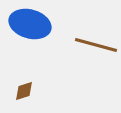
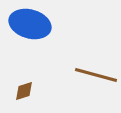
brown line: moved 30 px down
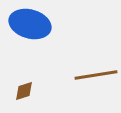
brown line: rotated 24 degrees counterclockwise
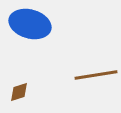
brown diamond: moved 5 px left, 1 px down
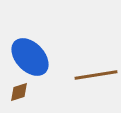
blue ellipse: moved 33 px down; rotated 30 degrees clockwise
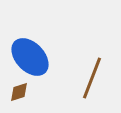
brown line: moved 4 px left, 3 px down; rotated 60 degrees counterclockwise
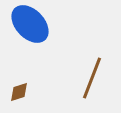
blue ellipse: moved 33 px up
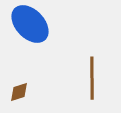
brown line: rotated 21 degrees counterclockwise
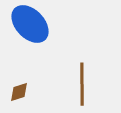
brown line: moved 10 px left, 6 px down
